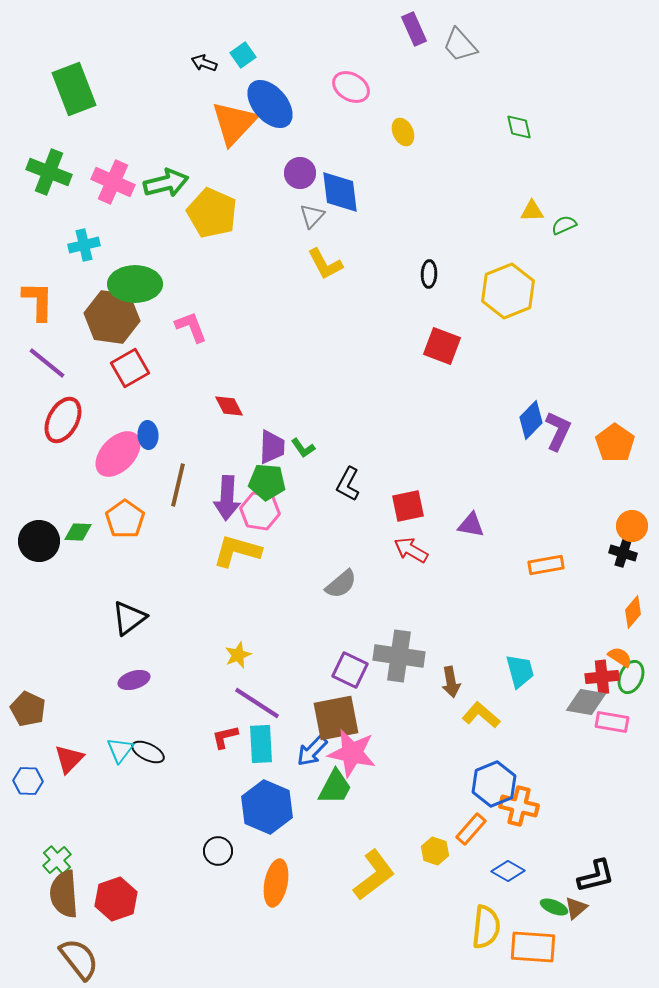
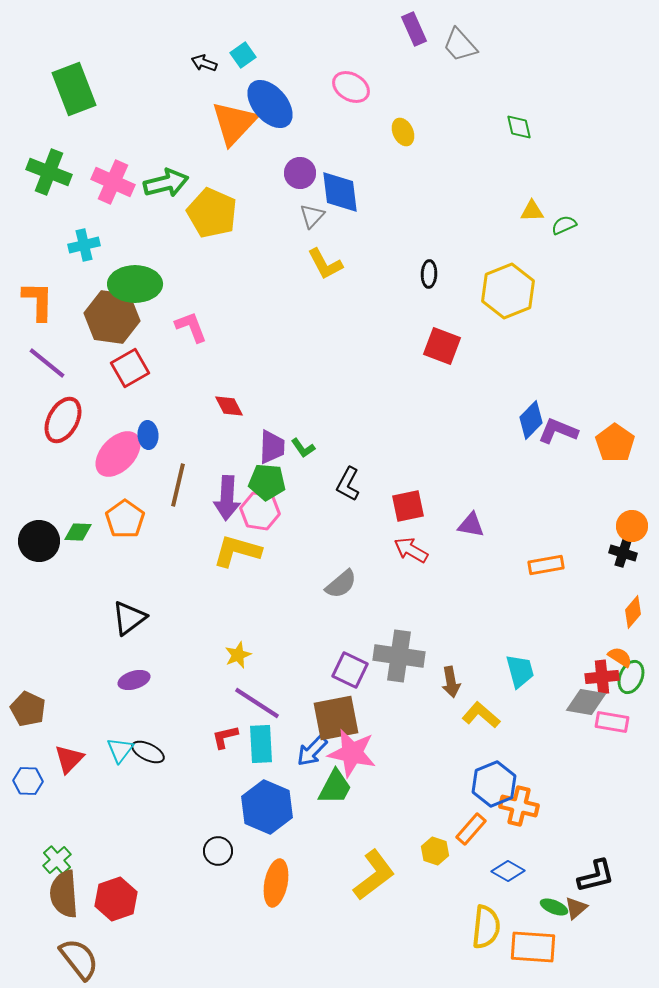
purple L-shape at (558, 431): rotated 93 degrees counterclockwise
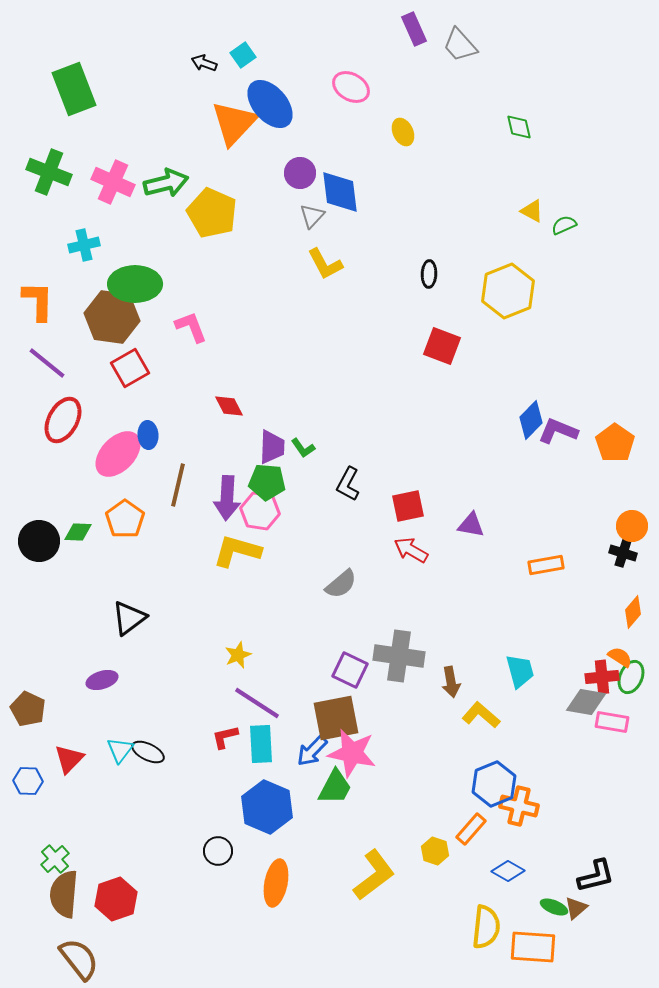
yellow triangle at (532, 211): rotated 30 degrees clockwise
purple ellipse at (134, 680): moved 32 px left
green cross at (57, 860): moved 2 px left, 1 px up
brown semicircle at (64, 894): rotated 9 degrees clockwise
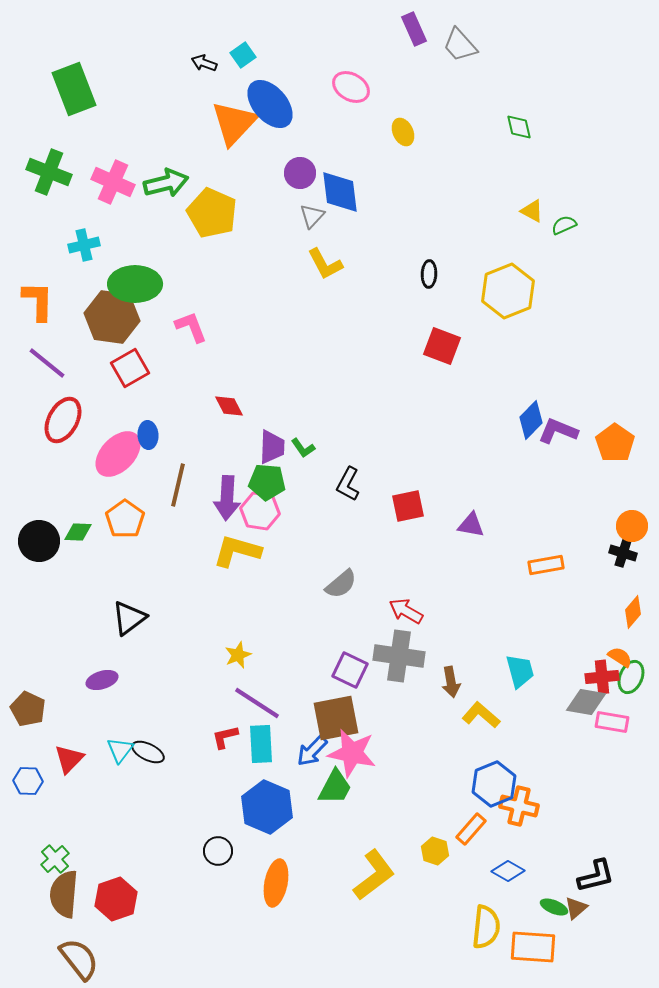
red arrow at (411, 550): moved 5 px left, 61 px down
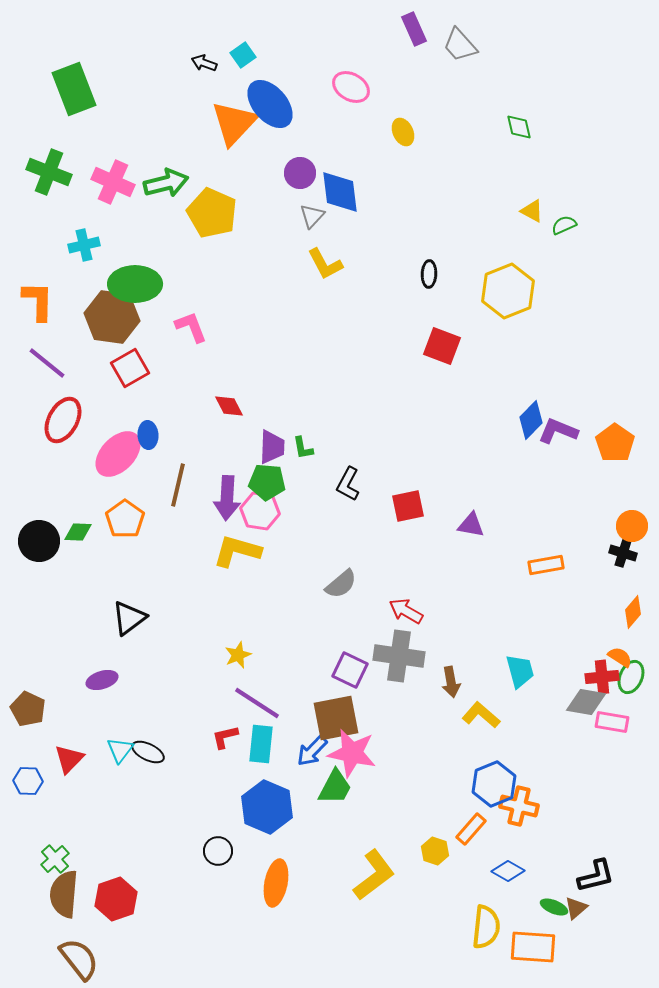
green L-shape at (303, 448): rotated 25 degrees clockwise
cyan rectangle at (261, 744): rotated 9 degrees clockwise
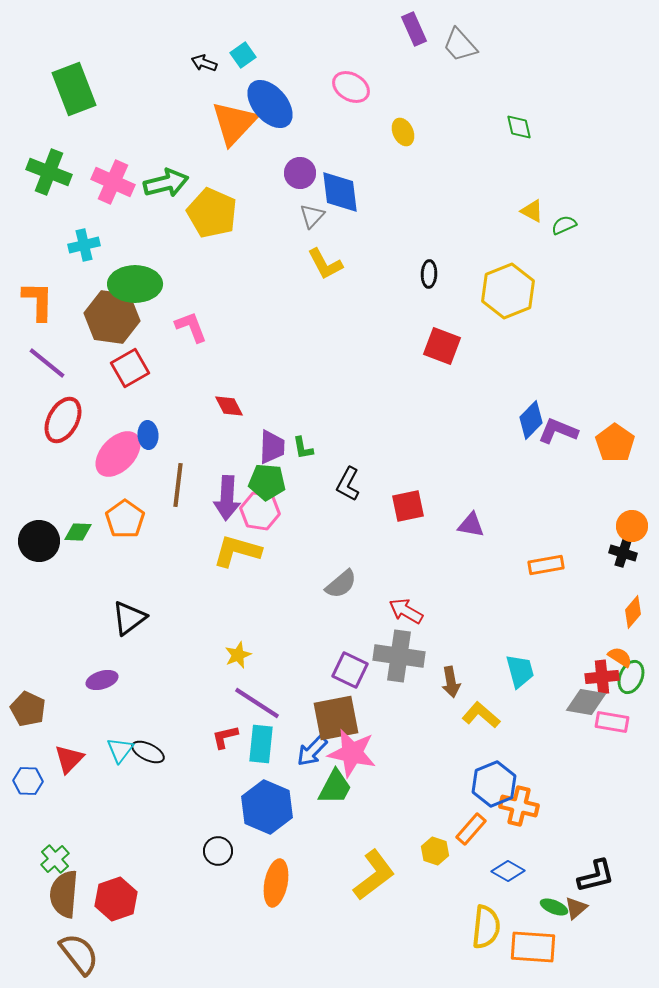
brown line at (178, 485): rotated 6 degrees counterclockwise
brown semicircle at (79, 959): moved 5 px up
